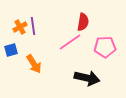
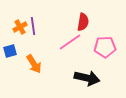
blue square: moved 1 px left, 1 px down
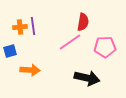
orange cross: rotated 24 degrees clockwise
orange arrow: moved 4 px left, 6 px down; rotated 54 degrees counterclockwise
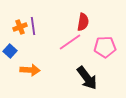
orange cross: rotated 16 degrees counterclockwise
blue square: rotated 32 degrees counterclockwise
black arrow: rotated 40 degrees clockwise
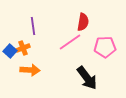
orange cross: moved 3 px right, 21 px down
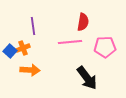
pink line: rotated 30 degrees clockwise
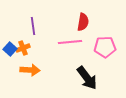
blue square: moved 2 px up
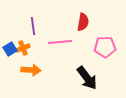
pink line: moved 10 px left
blue square: rotated 16 degrees clockwise
orange arrow: moved 1 px right
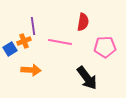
pink line: rotated 15 degrees clockwise
orange cross: moved 1 px right, 7 px up
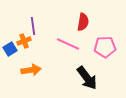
pink line: moved 8 px right, 2 px down; rotated 15 degrees clockwise
orange arrow: rotated 12 degrees counterclockwise
